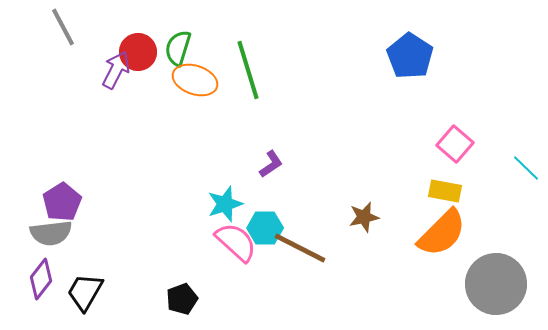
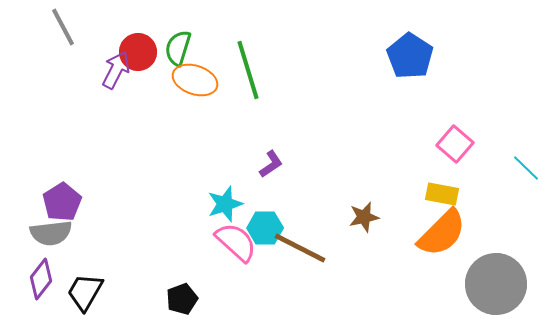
yellow rectangle: moved 3 px left, 3 px down
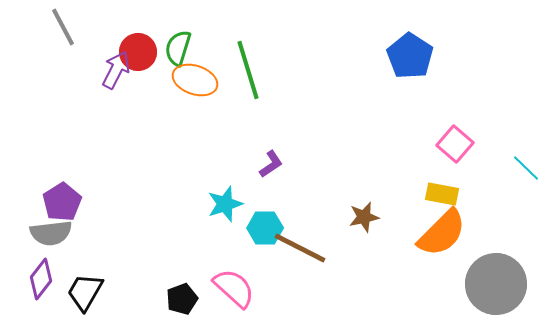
pink semicircle: moved 2 px left, 46 px down
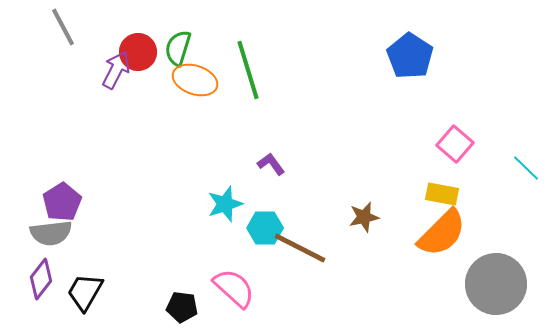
purple L-shape: rotated 92 degrees counterclockwise
black pentagon: moved 8 px down; rotated 28 degrees clockwise
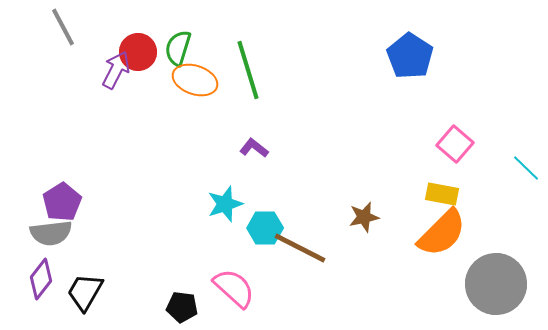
purple L-shape: moved 17 px left, 16 px up; rotated 16 degrees counterclockwise
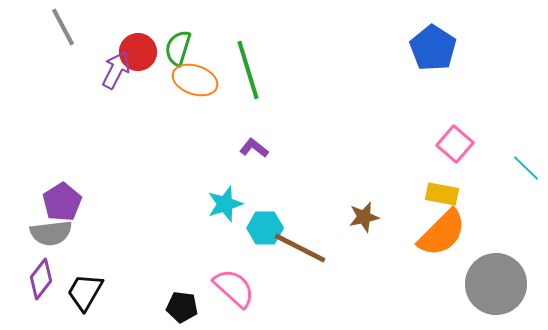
blue pentagon: moved 23 px right, 8 px up
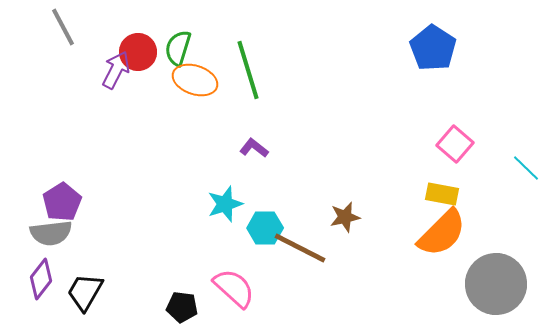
brown star: moved 19 px left
